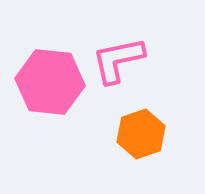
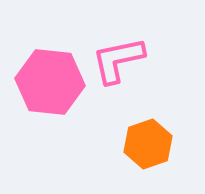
orange hexagon: moved 7 px right, 10 px down
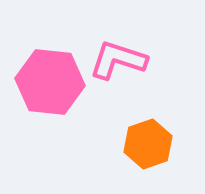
pink L-shape: rotated 30 degrees clockwise
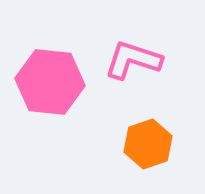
pink L-shape: moved 15 px right
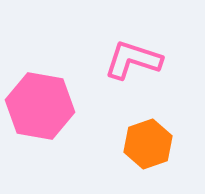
pink hexagon: moved 10 px left, 24 px down; rotated 4 degrees clockwise
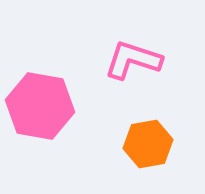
orange hexagon: rotated 9 degrees clockwise
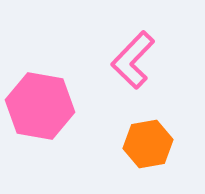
pink L-shape: rotated 64 degrees counterclockwise
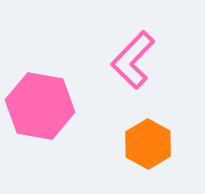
orange hexagon: rotated 21 degrees counterclockwise
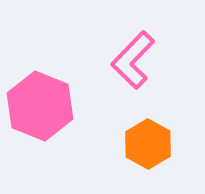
pink hexagon: rotated 12 degrees clockwise
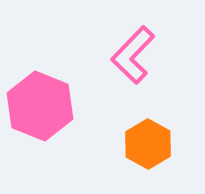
pink L-shape: moved 5 px up
